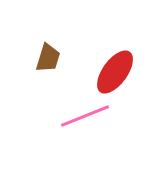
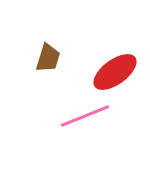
red ellipse: rotated 18 degrees clockwise
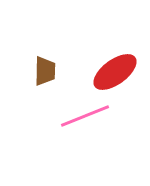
brown trapezoid: moved 3 px left, 13 px down; rotated 16 degrees counterclockwise
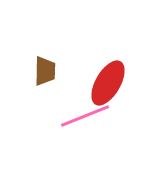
red ellipse: moved 7 px left, 11 px down; rotated 24 degrees counterclockwise
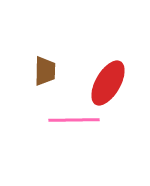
pink line: moved 11 px left, 4 px down; rotated 21 degrees clockwise
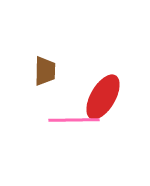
red ellipse: moved 5 px left, 14 px down
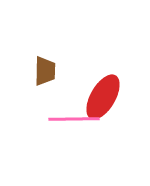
pink line: moved 1 px up
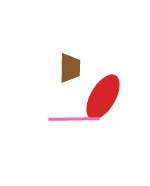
brown trapezoid: moved 25 px right, 3 px up
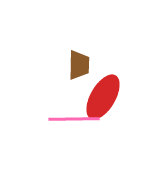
brown trapezoid: moved 9 px right, 3 px up
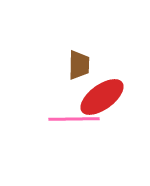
red ellipse: moved 1 px left; rotated 24 degrees clockwise
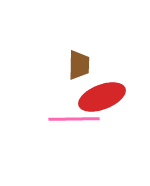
red ellipse: rotated 15 degrees clockwise
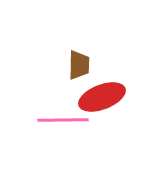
pink line: moved 11 px left, 1 px down
